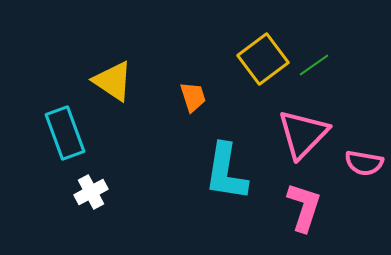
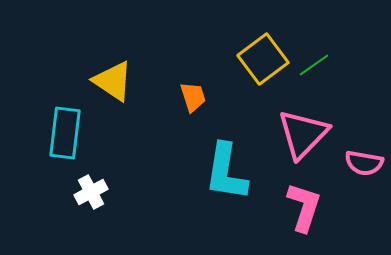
cyan rectangle: rotated 27 degrees clockwise
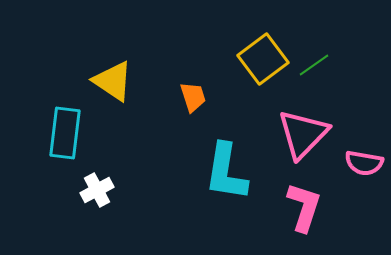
white cross: moved 6 px right, 2 px up
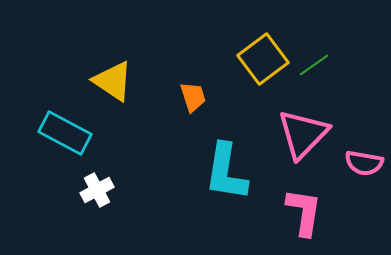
cyan rectangle: rotated 69 degrees counterclockwise
pink L-shape: moved 5 px down; rotated 9 degrees counterclockwise
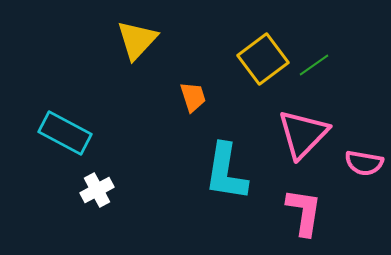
yellow triangle: moved 24 px right, 41 px up; rotated 39 degrees clockwise
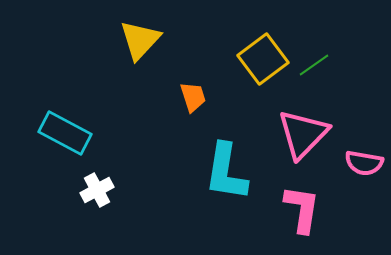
yellow triangle: moved 3 px right
pink L-shape: moved 2 px left, 3 px up
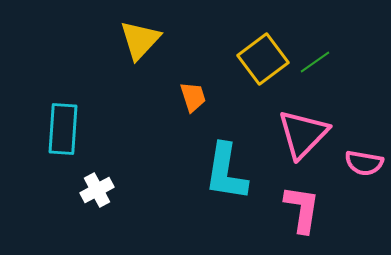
green line: moved 1 px right, 3 px up
cyan rectangle: moved 2 px left, 4 px up; rotated 66 degrees clockwise
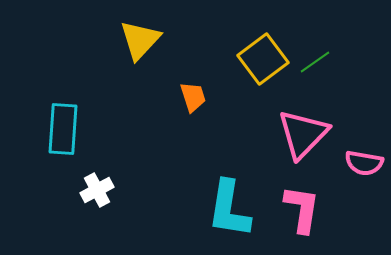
cyan L-shape: moved 3 px right, 37 px down
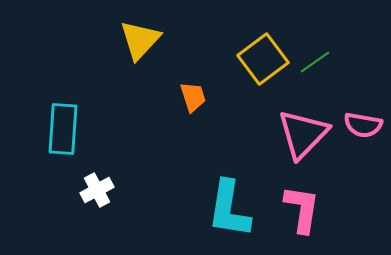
pink semicircle: moved 1 px left, 38 px up
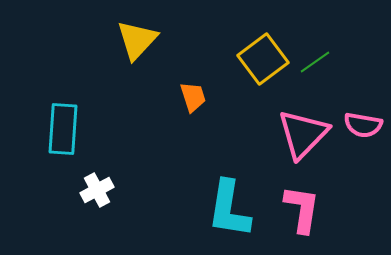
yellow triangle: moved 3 px left
